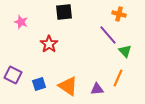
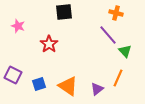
orange cross: moved 3 px left, 1 px up
pink star: moved 3 px left, 4 px down
purple triangle: rotated 32 degrees counterclockwise
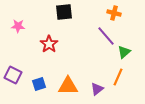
orange cross: moved 2 px left
pink star: rotated 16 degrees counterclockwise
purple line: moved 2 px left, 1 px down
green triangle: moved 1 px left, 1 px down; rotated 32 degrees clockwise
orange line: moved 1 px up
orange triangle: rotated 35 degrees counterclockwise
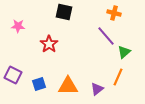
black square: rotated 18 degrees clockwise
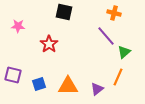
purple square: rotated 12 degrees counterclockwise
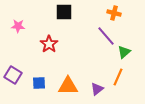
black square: rotated 12 degrees counterclockwise
purple square: rotated 18 degrees clockwise
blue square: moved 1 px up; rotated 16 degrees clockwise
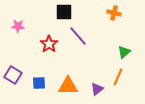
purple line: moved 28 px left
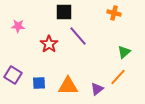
orange line: rotated 18 degrees clockwise
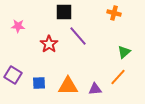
purple triangle: moved 2 px left; rotated 32 degrees clockwise
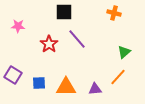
purple line: moved 1 px left, 3 px down
orange triangle: moved 2 px left, 1 px down
